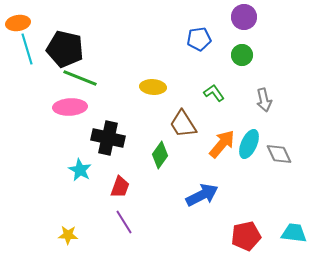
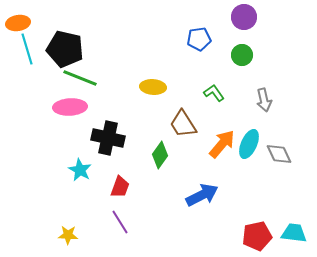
purple line: moved 4 px left
red pentagon: moved 11 px right
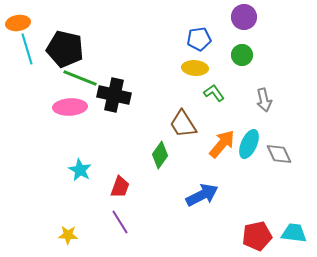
yellow ellipse: moved 42 px right, 19 px up
black cross: moved 6 px right, 43 px up
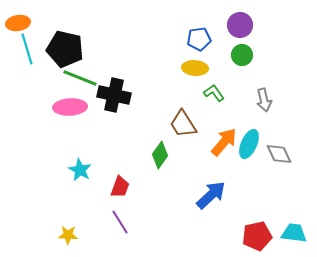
purple circle: moved 4 px left, 8 px down
orange arrow: moved 2 px right, 2 px up
blue arrow: moved 9 px right; rotated 16 degrees counterclockwise
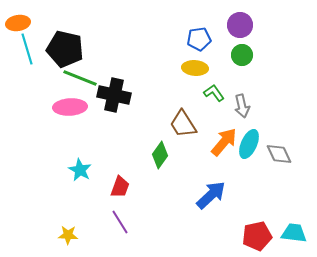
gray arrow: moved 22 px left, 6 px down
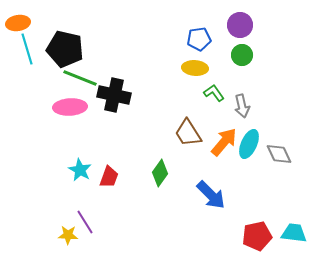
brown trapezoid: moved 5 px right, 9 px down
green diamond: moved 18 px down
red trapezoid: moved 11 px left, 10 px up
blue arrow: rotated 88 degrees clockwise
purple line: moved 35 px left
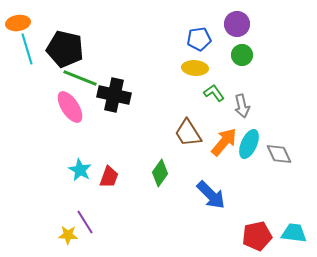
purple circle: moved 3 px left, 1 px up
pink ellipse: rotated 60 degrees clockwise
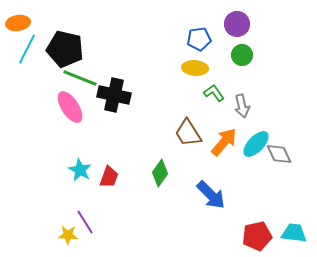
cyan line: rotated 44 degrees clockwise
cyan ellipse: moved 7 px right; rotated 20 degrees clockwise
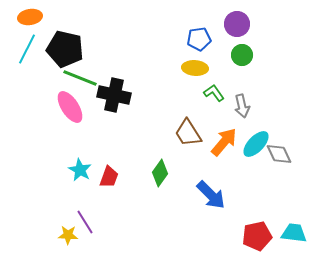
orange ellipse: moved 12 px right, 6 px up
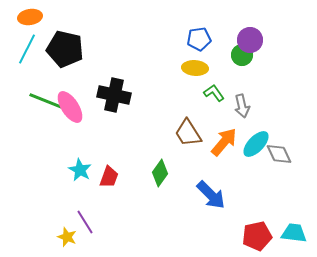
purple circle: moved 13 px right, 16 px down
green line: moved 34 px left, 23 px down
yellow star: moved 1 px left, 2 px down; rotated 18 degrees clockwise
